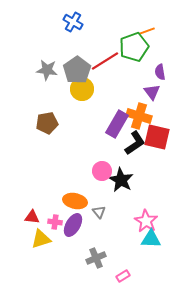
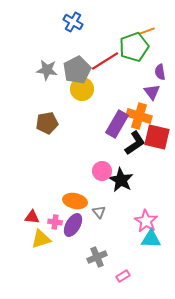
gray pentagon: rotated 8 degrees clockwise
gray cross: moved 1 px right, 1 px up
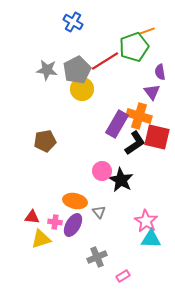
brown pentagon: moved 2 px left, 18 px down
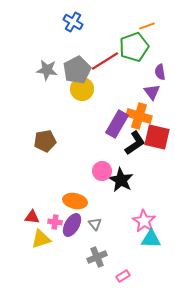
orange line: moved 5 px up
gray triangle: moved 4 px left, 12 px down
pink star: moved 2 px left
purple ellipse: moved 1 px left
